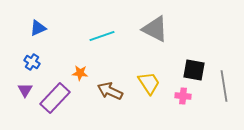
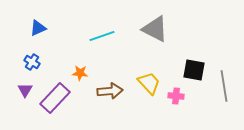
yellow trapezoid: rotated 10 degrees counterclockwise
brown arrow: rotated 150 degrees clockwise
pink cross: moved 7 px left
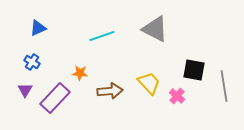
pink cross: moved 1 px right; rotated 35 degrees clockwise
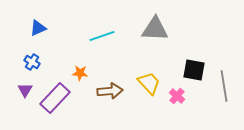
gray triangle: rotated 24 degrees counterclockwise
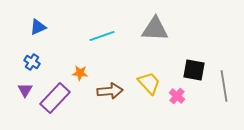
blue triangle: moved 1 px up
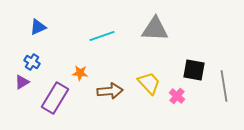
purple triangle: moved 3 px left, 8 px up; rotated 28 degrees clockwise
purple rectangle: rotated 12 degrees counterclockwise
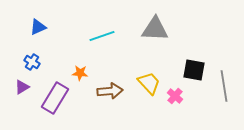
purple triangle: moved 5 px down
pink cross: moved 2 px left
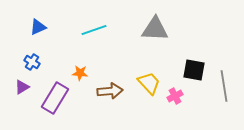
cyan line: moved 8 px left, 6 px up
pink cross: rotated 21 degrees clockwise
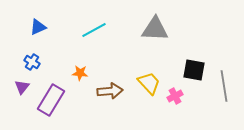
cyan line: rotated 10 degrees counterclockwise
purple triangle: rotated 21 degrees counterclockwise
purple rectangle: moved 4 px left, 2 px down
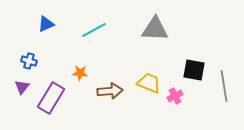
blue triangle: moved 8 px right, 3 px up
blue cross: moved 3 px left, 1 px up; rotated 14 degrees counterclockwise
yellow trapezoid: rotated 25 degrees counterclockwise
purple rectangle: moved 2 px up
